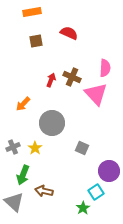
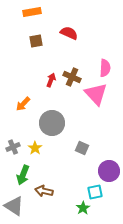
cyan square: moved 1 px left; rotated 21 degrees clockwise
gray triangle: moved 4 px down; rotated 10 degrees counterclockwise
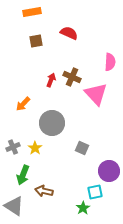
pink semicircle: moved 5 px right, 6 px up
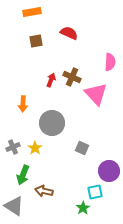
orange arrow: rotated 42 degrees counterclockwise
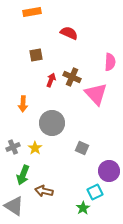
brown square: moved 14 px down
cyan square: rotated 14 degrees counterclockwise
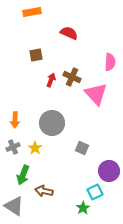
orange arrow: moved 8 px left, 16 px down
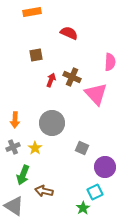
purple circle: moved 4 px left, 4 px up
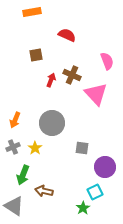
red semicircle: moved 2 px left, 2 px down
pink semicircle: moved 3 px left, 1 px up; rotated 24 degrees counterclockwise
brown cross: moved 2 px up
orange arrow: rotated 21 degrees clockwise
gray square: rotated 16 degrees counterclockwise
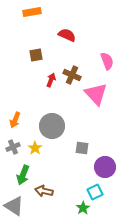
gray circle: moved 3 px down
